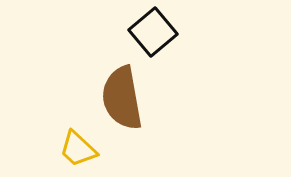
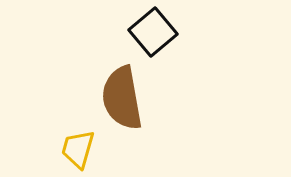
yellow trapezoid: rotated 63 degrees clockwise
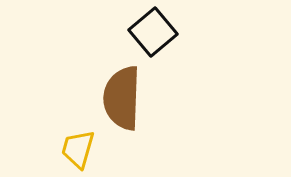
brown semicircle: rotated 12 degrees clockwise
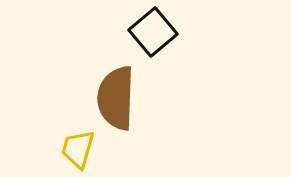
brown semicircle: moved 6 px left
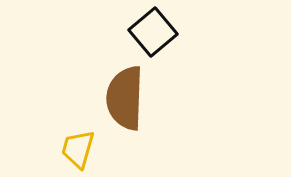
brown semicircle: moved 9 px right
